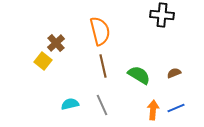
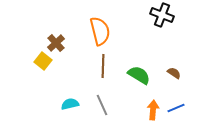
black cross: rotated 15 degrees clockwise
brown line: rotated 15 degrees clockwise
brown semicircle: rotated 56 degrees clockwise
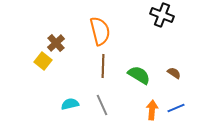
orange arrow: moved 1 px left
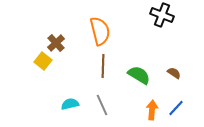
blue line: rotated 24 degrees counterclockwise
